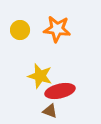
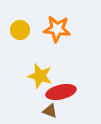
red ellipse: moved 1 px right, 1 px down
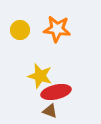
red ellipse: moved 5 px left
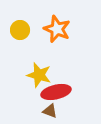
orange star: rotated 16 degrees clockwise
yellow star: moved 1 px left, 1 px up
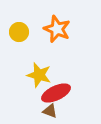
yellow circle: moved 1 px left, 2 px down
red ellipse: moved 1 px down; rotated 12 degrees counterclockwise
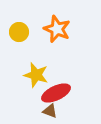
yellow star: moved 3 px left
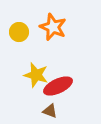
orange star: moved 4 px left, 2 px up
red ellipse: moved 2 px right, 7 px up
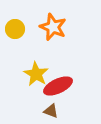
yellow circle: moved 4 px left, 3 px up
yellow star: moved 1 px up; rotated 15 degrees clockwise
brown triangle: moved 1 px right
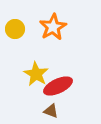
orange star: rotated 20 degrees clockwise
